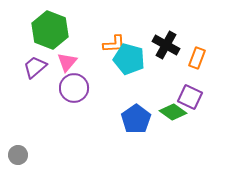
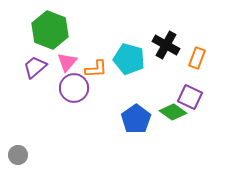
orange L-shape: moved 18 px left, 25 px down
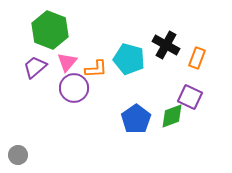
green diamond: moved 1 px left, 4 px down; rotated 56 degrees counterclockwise
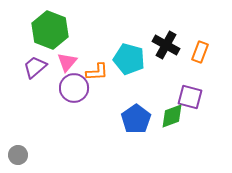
orange rectangle: moved 3 px right, 6 px up
orange L-shape: moved 1 px right, 3 px down
purple square: rotated 10 degrees counterclockwise
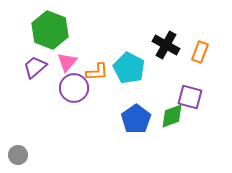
cyan pentagon: moved 9 px down; rotated 12 degrees clockwise
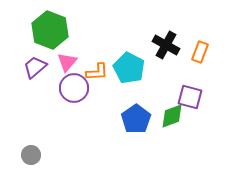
gray circle: moved 13 px right
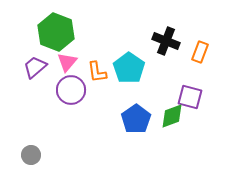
green hexagon: moved 6 px right, 2 px down
black cross: moved 4 px up; rotated 8 degrees counterclockwise
cyan pentagon: rotated 8 degrees clockwise
orange L-shape: rotated 85 degrees clockwise
purple circle: moved 3 px left, 2 px down
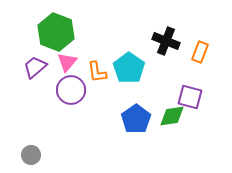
green diamond: rotated 12 degrees clockwise
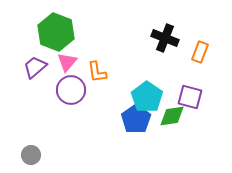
black cross: moved 1 px left, 3 px up
cyan pentagon: moved 18 px right, 29 px down
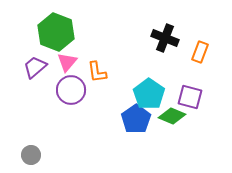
cyan pentagon: moved 2 px right, 3 px up
green diamond: rotated 32 degrees clockwise
